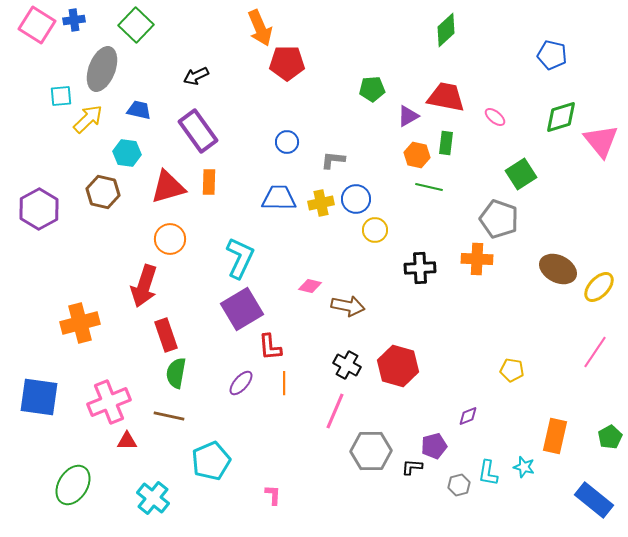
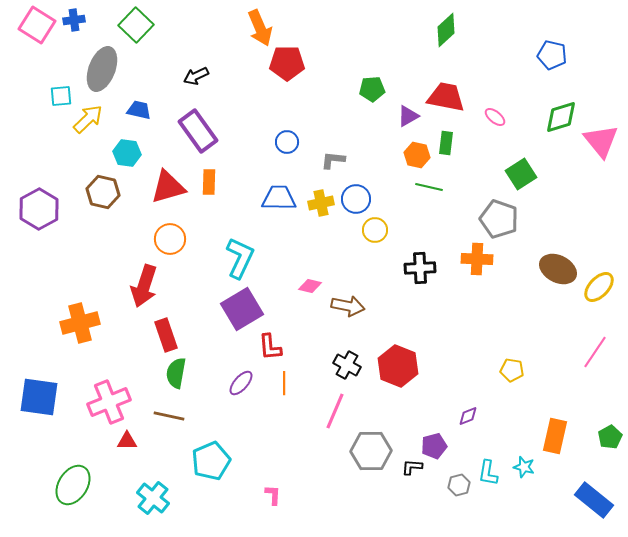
red hexagon at (398, 366): rotated 6 degrees clockwise
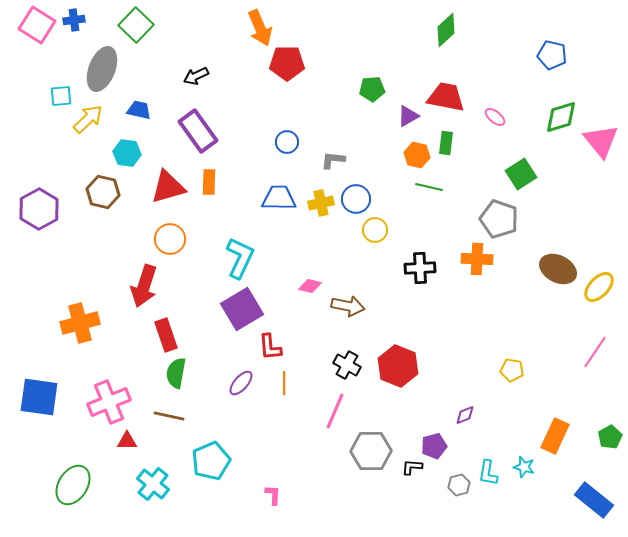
purple diamond at (468, 416): moved 3 px left, 1 px up
orange rectangle at (555, 436): rotated 12 degrees clockwise
cyan cross at (153, 498): moved 14 px up
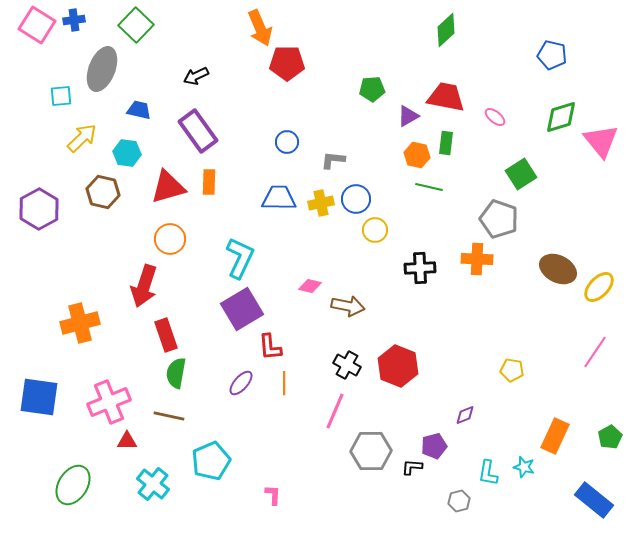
yellow arrow at (88, 119): moved 6 px left, 19 px down
gray hexagon at (459, 485): moved 16 px down
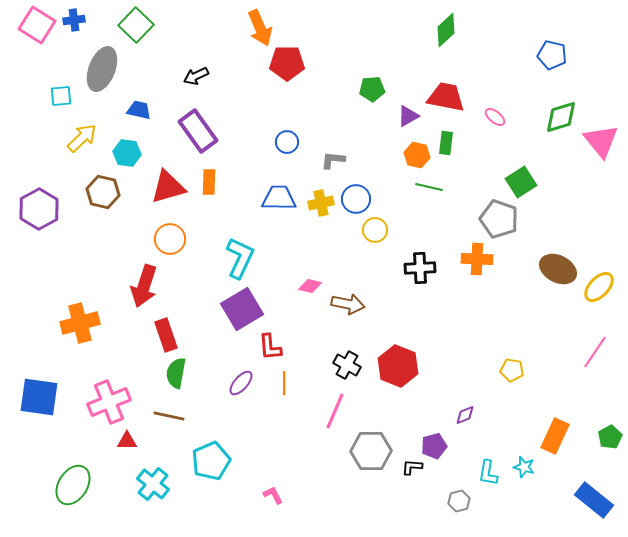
green square at (521, 174): moved 8 px down
brown arrow at (348, 306): moved 2 px up
pink L-shape at (273, 495): rotated 30 degrees counterclockwise
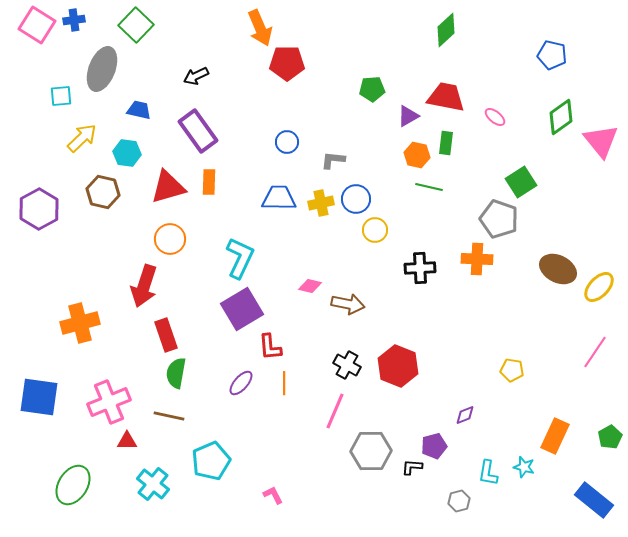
green diamond at (561, 117): rotated 18 degrees counterclockwise
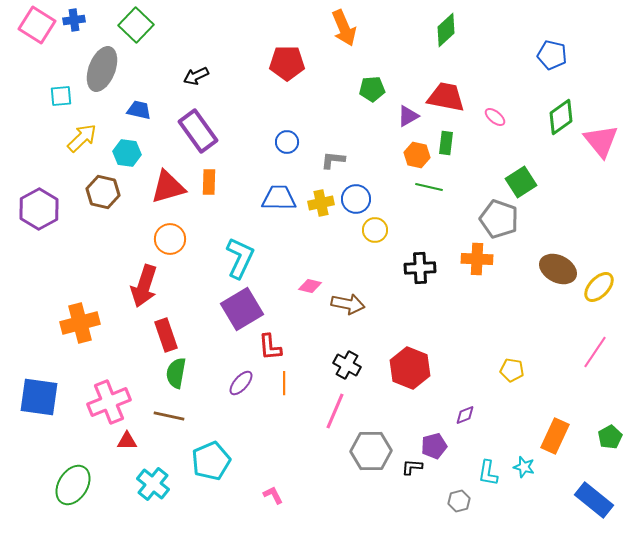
orange arrow at (260, 28): moved 84 px right
red hexagon at (398, 366): moved 12 px right, 2 px down
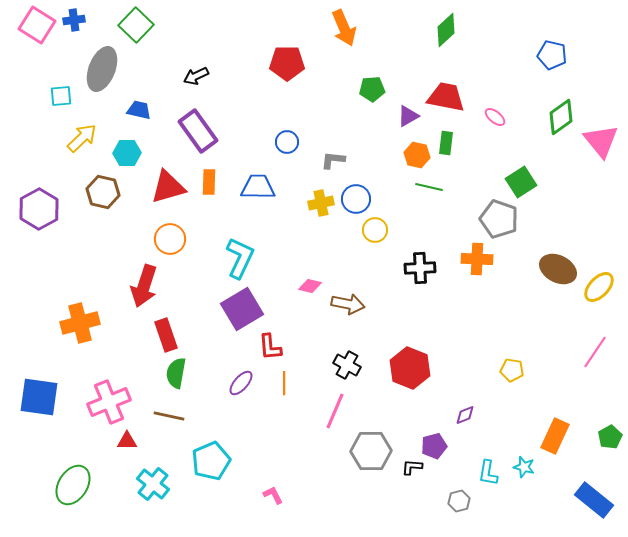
cyan hexagon at (127, 153): rotated 8 degrees counterclockwise
blue trapezoid at (279, 198): moved 21 px left, 11 px up
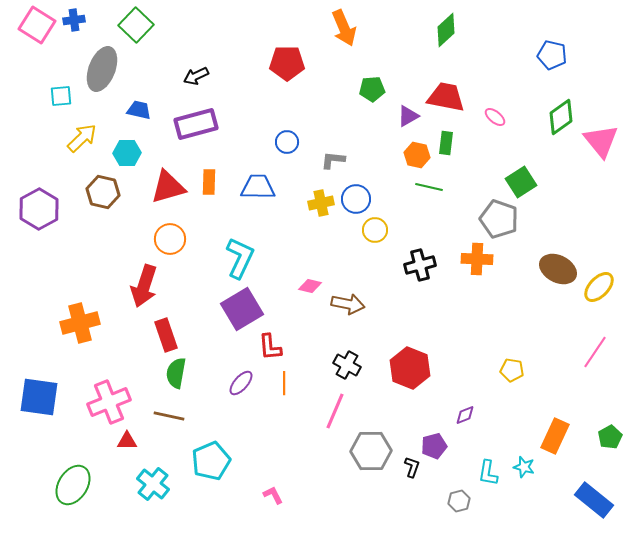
purple rectangle at (198, 131): moved 2 px left, 7 px up; rotated 69 degrees counterclockwise
black cross at (420, 268): moved 3 px up; rotated 12 degrees counterclockwise
black L-shape at (412, 467): rotated 105 degrees clockwise
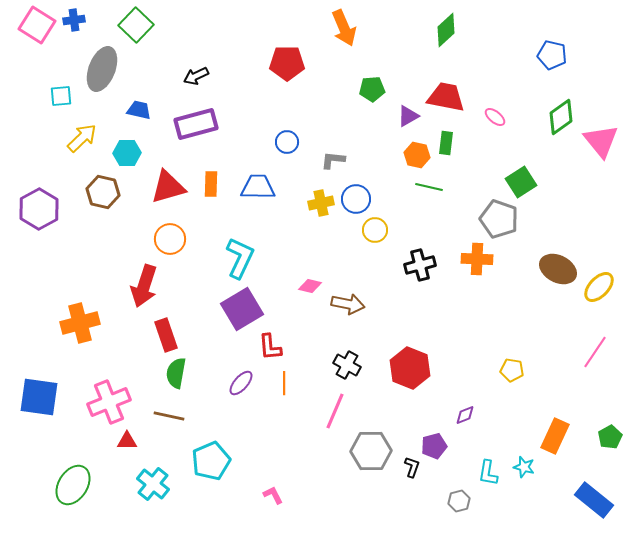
orange rectangle at (209, 182): moved 2 px right, 2 px down
